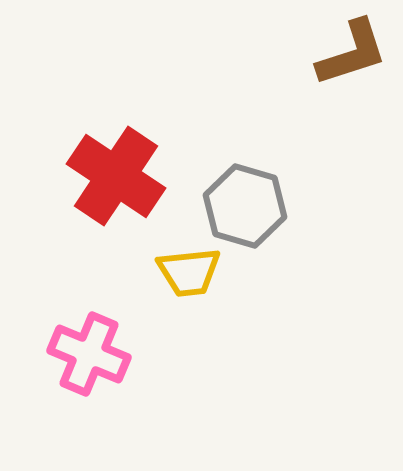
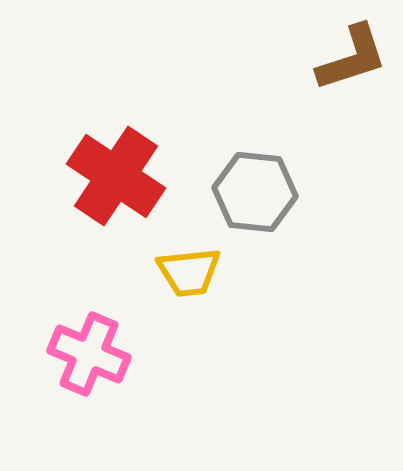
brown L-shape: moved 5 px down
gray hexagon: moved 10 px right, 14 px up; rotated 10 degrees counterclockwise
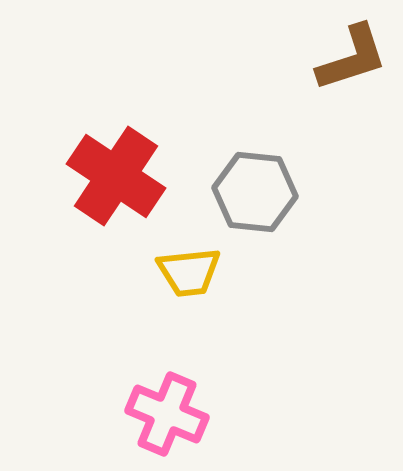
pink cross: moved 78 px right, 60 px down
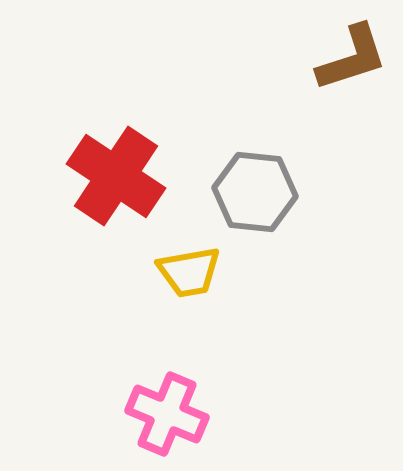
yellow trapezoid: rotated 4 degrees counterclockwise
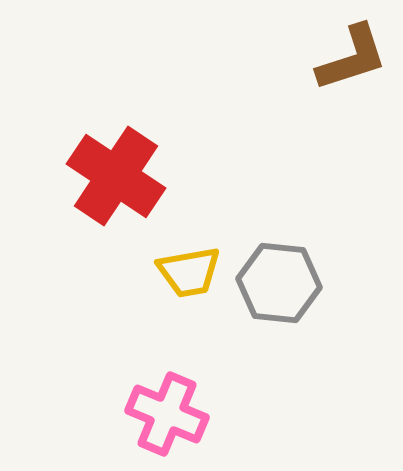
gray hexagon: moved 24 px right, 91 px down
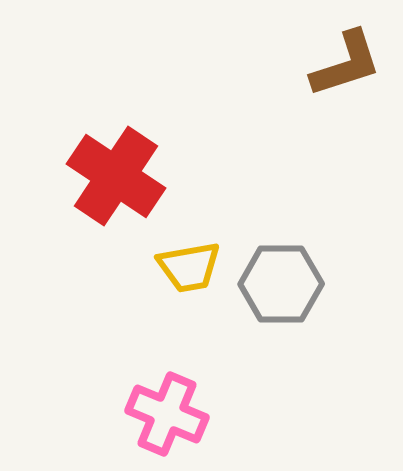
brown L-shape: moved 6 px left, 6 px down
yellow trapezoid: moved 5 px up
gray hexagon: moved 2 px right, 1 px down; rotated 6 degrees counterclockwise
